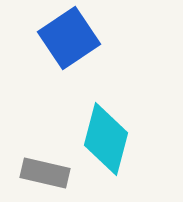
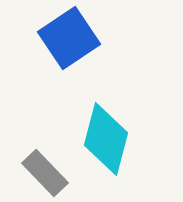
gray rectangle: rotated 33 degrees clockwise
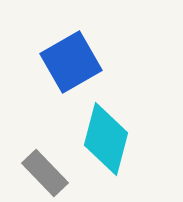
blue square: moved 2 px right, 24 px down; rotated 4 degrees clockwise
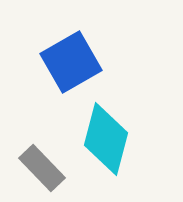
gray rectangle: moved 3 px left, 5 px up
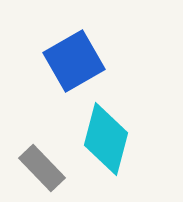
blue square: moved 3 px right, 1 px up
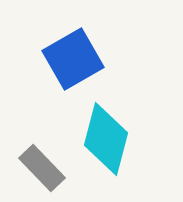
blue square: moved 1 px left, 2 px up
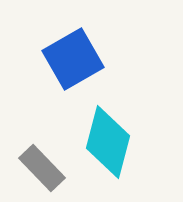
cyan diamond: moved 2 px right, 3 px down
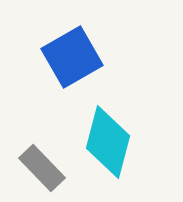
blue square: moved 1 px left, 2 px up
